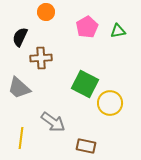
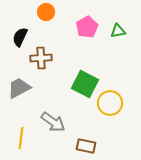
gray trapezoid: rotated 110 degrees clockwise
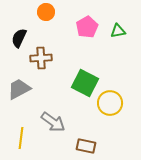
black semicircle: moved 1 px left, 1 px down
green square: moved 1 px up
gray trapezoid: moved 1 px down
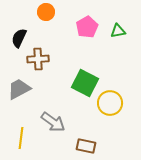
brown cross: moved 3 px left, 1 px down
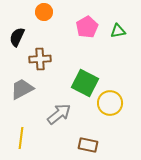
orange circle: moved 2 px left
black semicircle: moved 2 px left, 1 px up
brown cross: moved 2 px right
gray trapezoid: moved 3 px right
gray arrow: moved 6 px right, 8 px up; rotated 75 degrees counterclockwise
brown rectangle: moved 2 px right, 1 px up
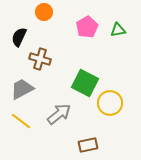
green triangle: moved 1 px up
black semicircle: moved 2 px right
brown cross: rotated 20 degrees clockwise
yellow line: moved 17 px up; rotated 60 degrees counterclockwise
brown rectangle: rotated 24 degrees counterclockwise
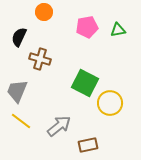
pink pentagon: rotated 20 degrees clockwise
gray trapezoid: moved 5 px left, 2 px down; rotated 40 degrees counterclockwise
gray arrow: moved 12 px down
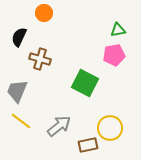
orange circle: moved 1 px down
pink pentagon: moved 27 px right, 28 px down
yellow circle: moved 25 px down
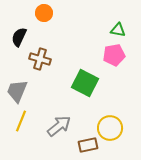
green triangle: rotated 21 degrees clockwise
yellow line: rotated 75 degrees clockwise
